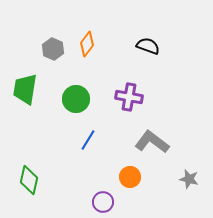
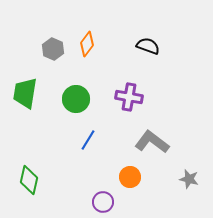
green trapezoid: moved 4 px down
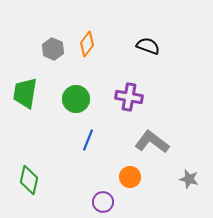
blue line: rotated 10 degrees counterclockwise
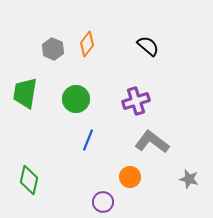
black semicircle: rotated 20 degrees clockwise
purple cross: moved 7 px right, 4 px down; rotated 28 degrees counterclockwise
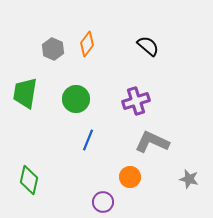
gray L-shape: rotated 12 degrees counterclockwise
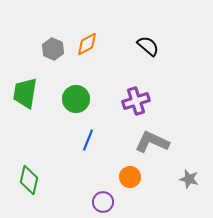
orange diamond: rotated 25 degrees clockwise
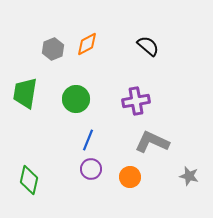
gray hexagon: rotated 15 degrees clockwise
purple cross: rotated 8 degrees clockwise
gray star: moved 3 px up
purple circle: moved 12 px left, 33 px up
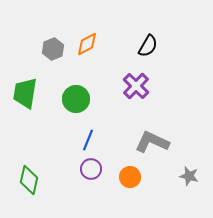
black semicircle: rotated 80 degrees clockwise
purple cross: moved 15 px up; rotated 36 degrees counterclockwise
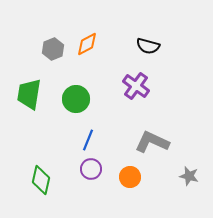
black semicircle: rotated 75 degrees clockwise
purple cross: rotated 8 degrees counterclockwise
green trapezoid: moved 4 px right, 1 px down
green diamond: moved 12 px right
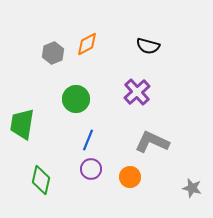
gray hexagon: moved 4 px down
purple cross: moved 1 px right, 6 px down; rotated 12 degrees clockwise
green trapezoid: moved 7 px left, 30 px down
gray star: moved 3 px right, 12 px down
